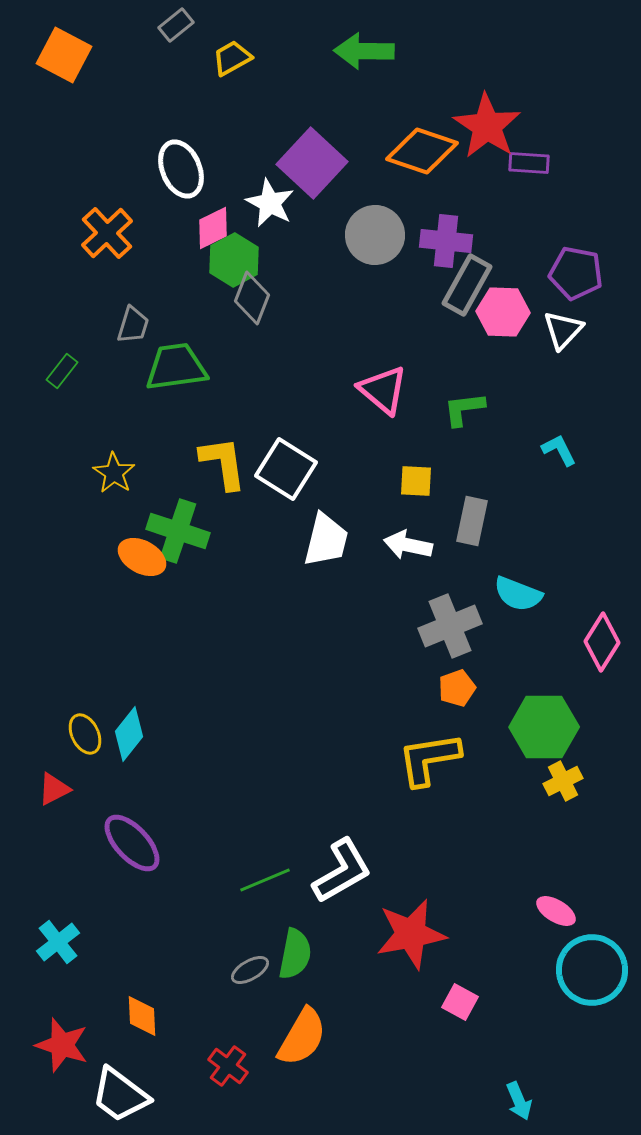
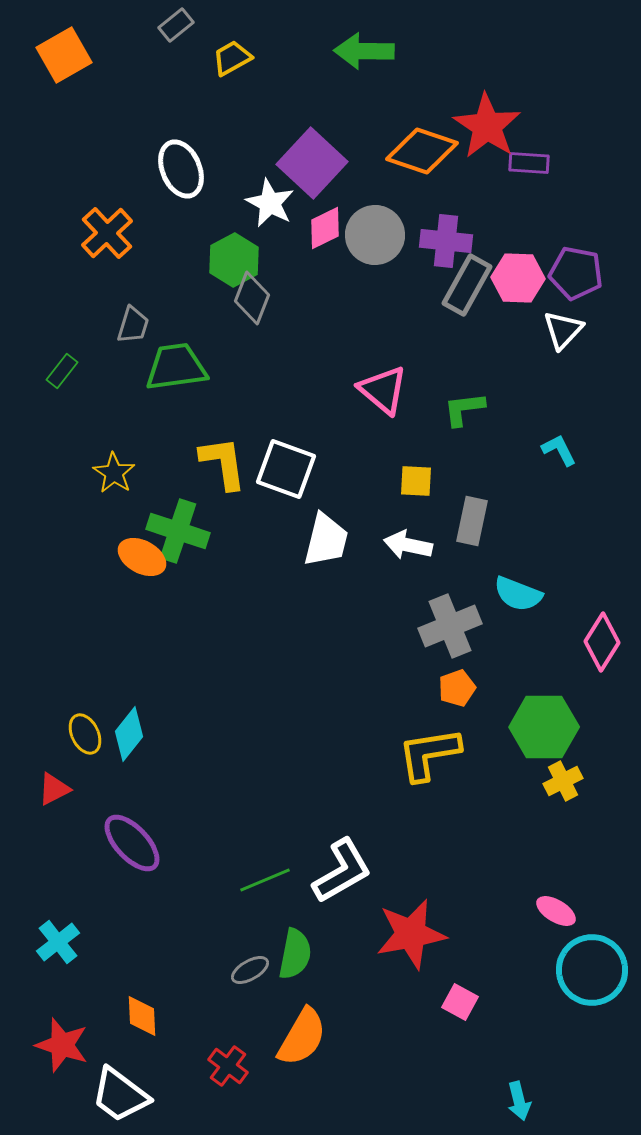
orange square at (64, 55): rotated 32 degrees clockwise
pink diamond at (213, 228): moved 112 px right
pink hexagon at (503, 312): moved 15 px right, 34 px up
white square at (286, 469): rotated 12 degrees counterclockwise
yellow L-shape at (429, 759): moved 5 px up
cyan arrow at (519, 1101): rotated 9 degrees clockwise
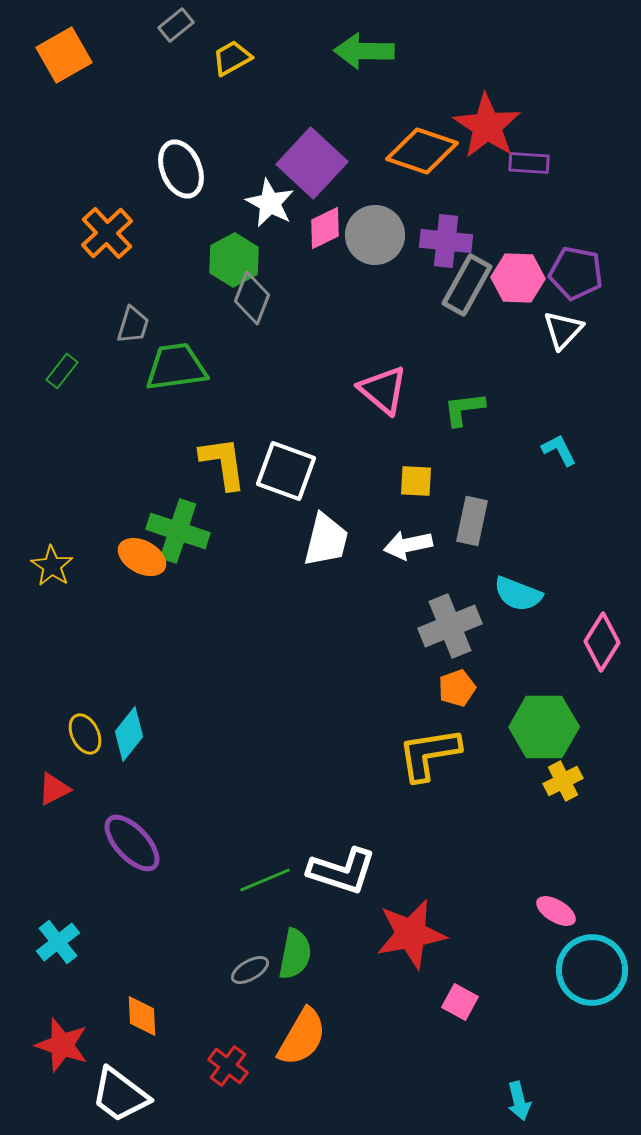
white square at (286, 469): moved 2 px down
yellow star at (114, 473): moved 62 px left, 93 px down
white arrow at (408, 545): rotated 24 degrees counterclockwise
white L-shape at (342, 871): rotated 48 degrees clockwise
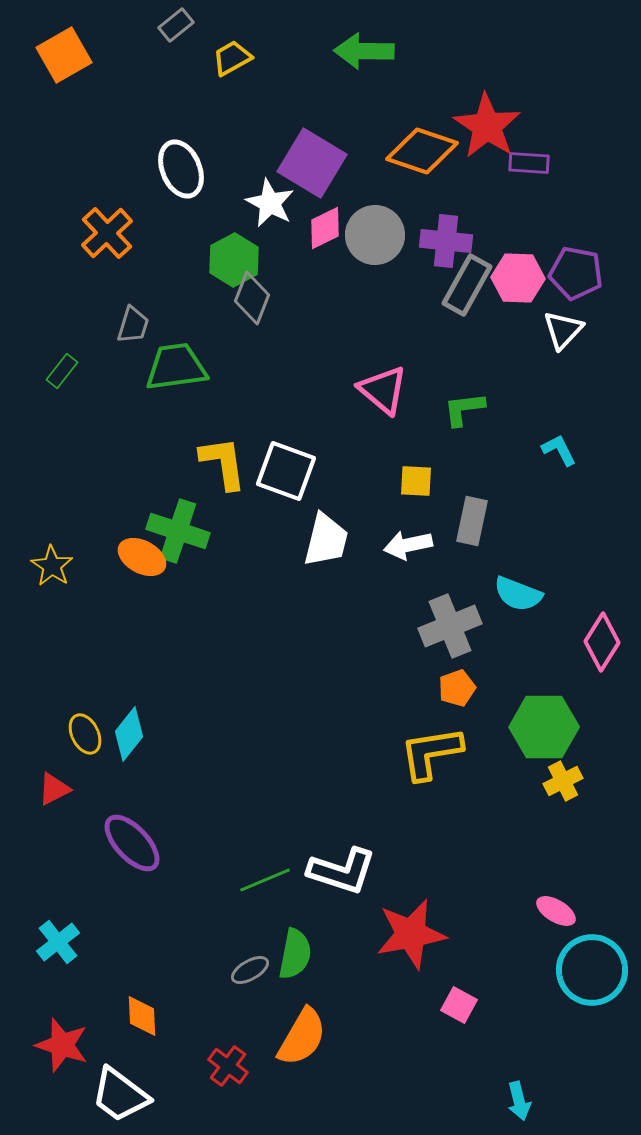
purple square at (312, 163): rotated 12 degrees counterclockwise
yellow L-shape at (429, 754): moved 2 px right, 1 px up
pink square at (460, 1002): moved 1 px left, 3 px down
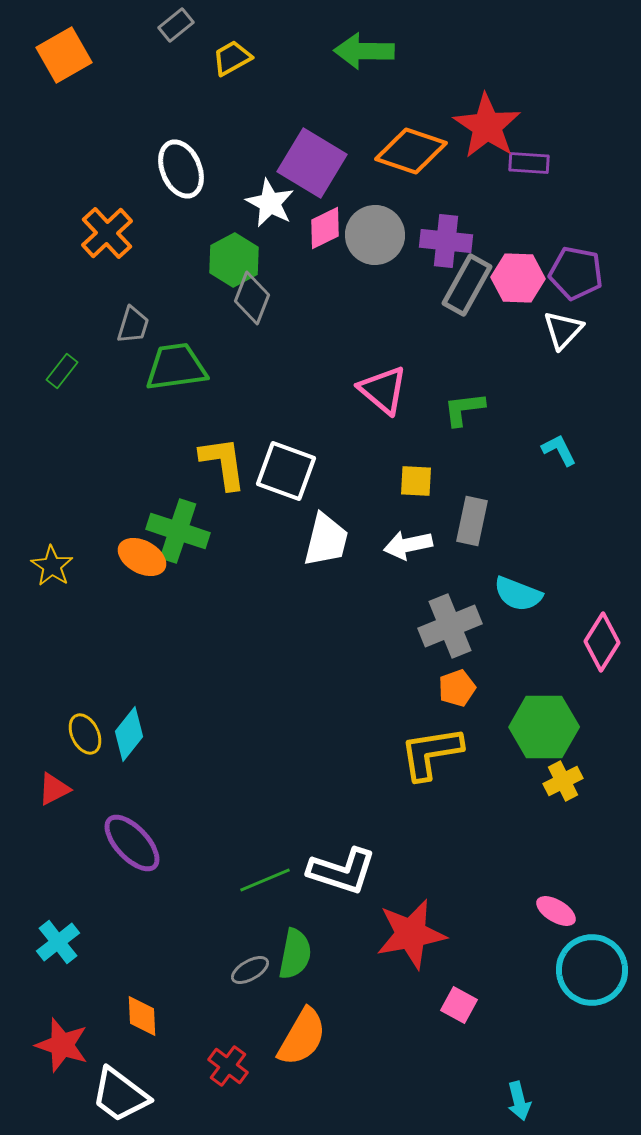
orange diamond at (422, 151): moved 11 px left
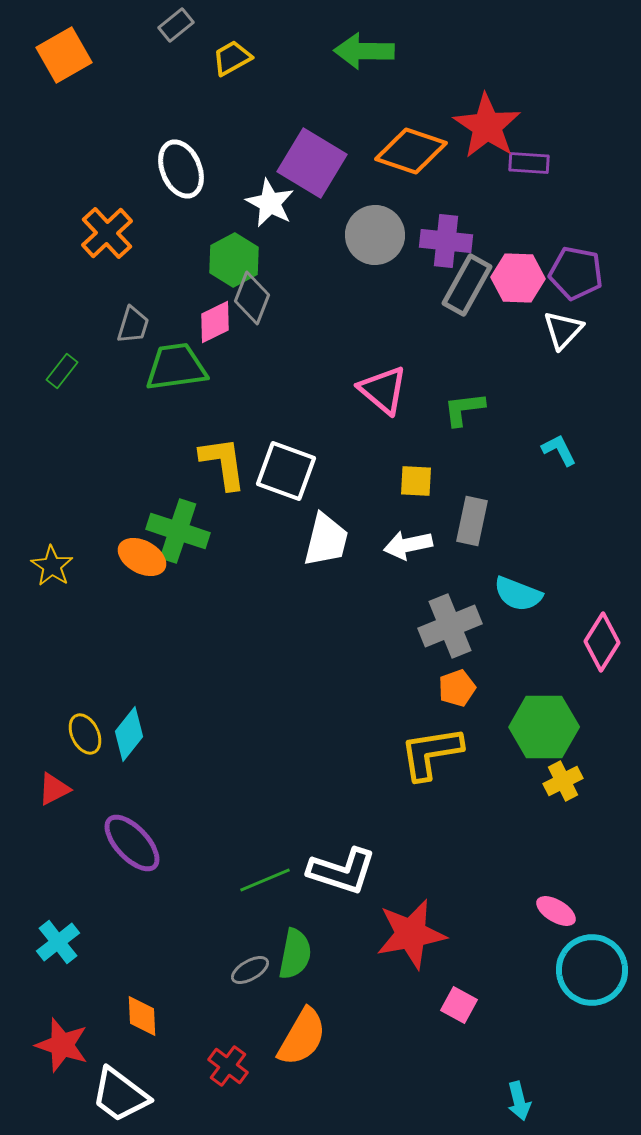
pink diamond at (325, 228): moved 110 px left, 94 px down
